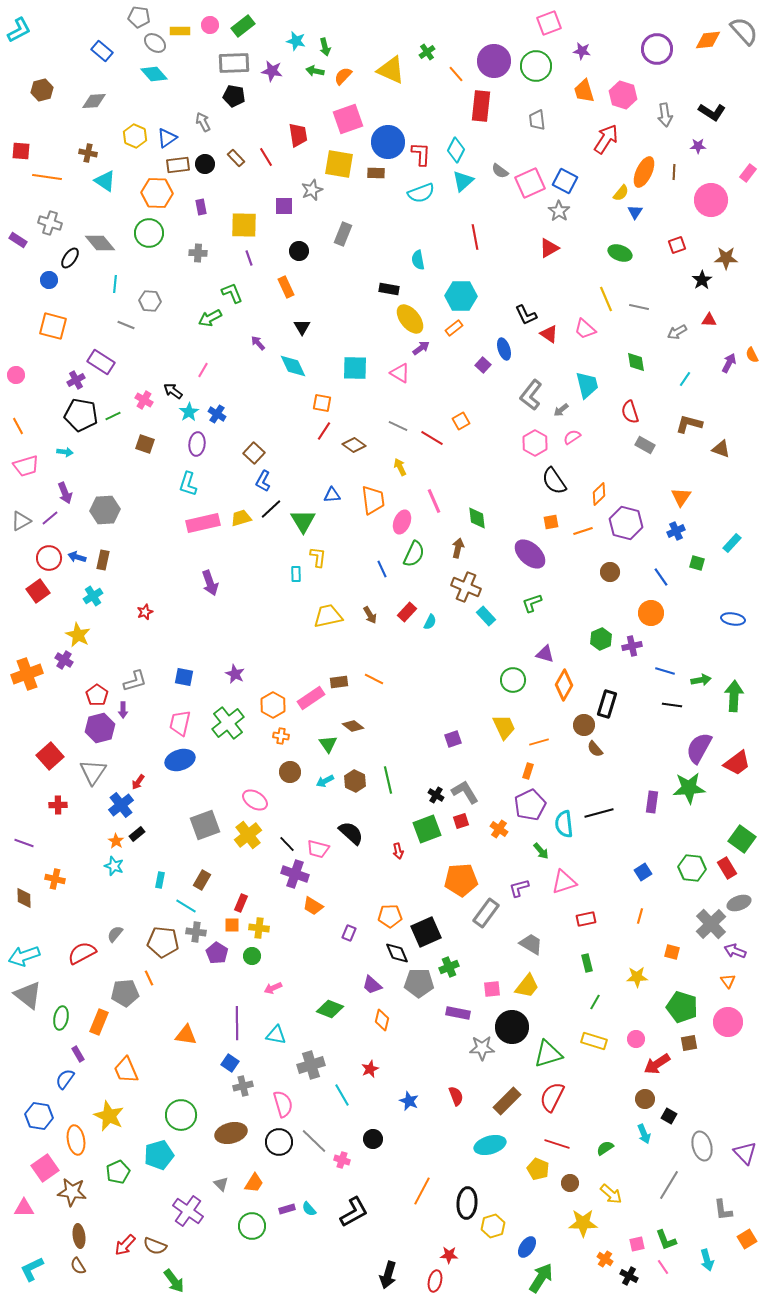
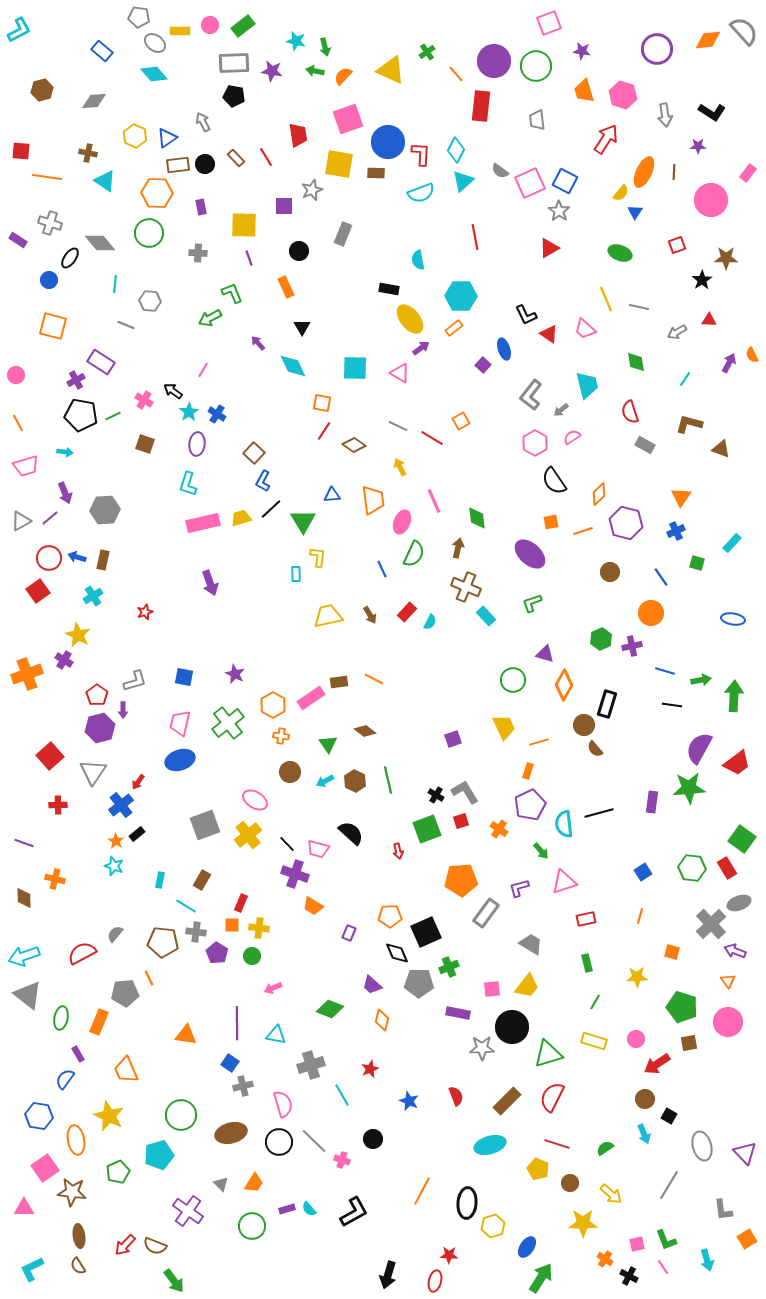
orange line at (18, 426): moved 3 px up
brown diamond at (353, 726): moved 12 px right, 5 px down
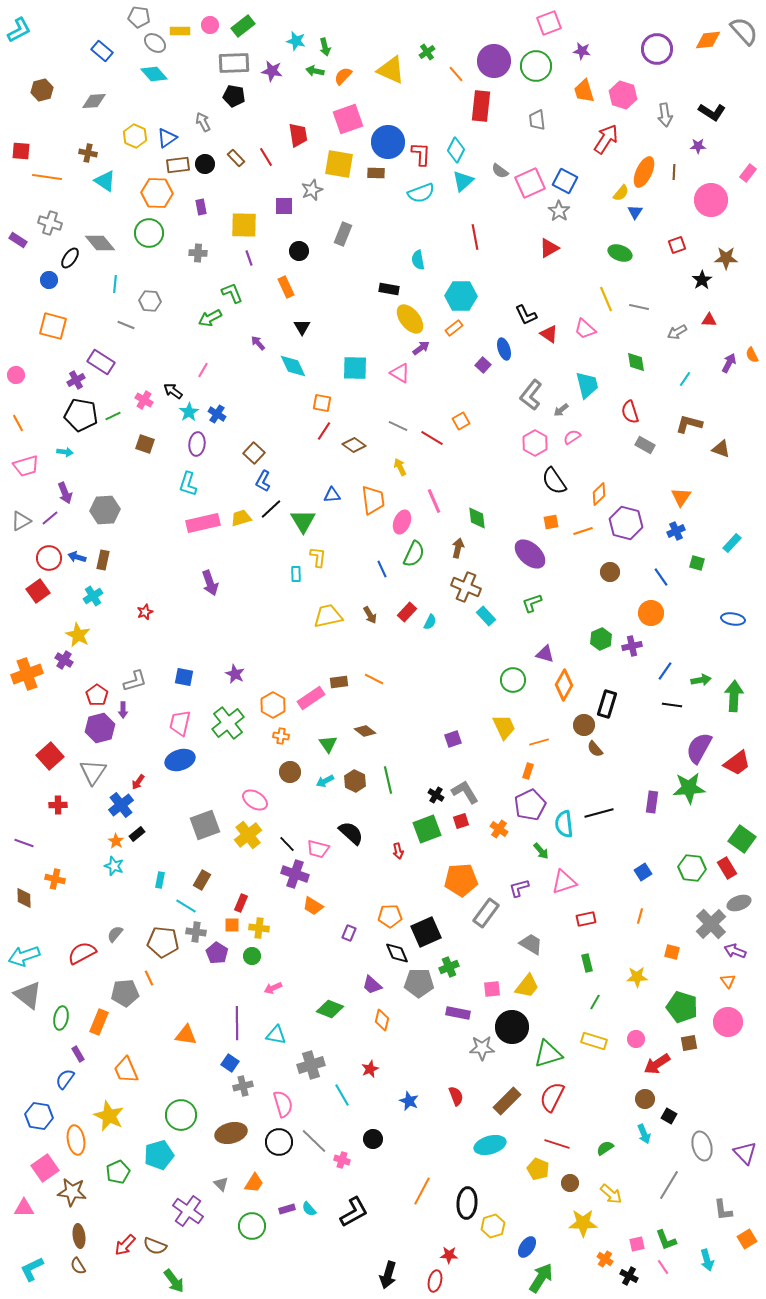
blue line at (665, 671): rotated 72 degrees counterclockwise
